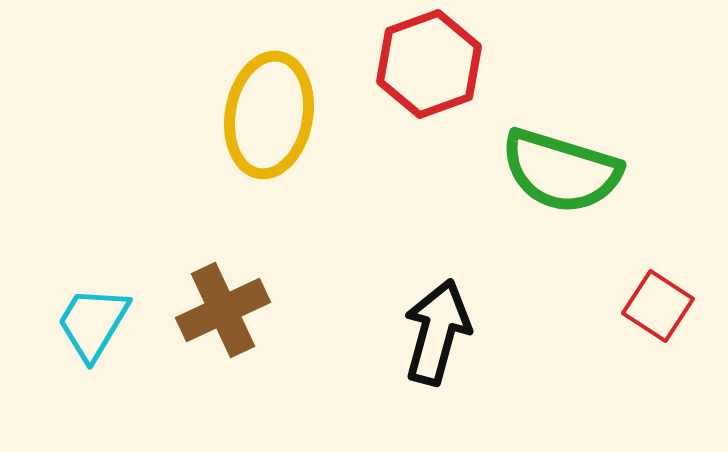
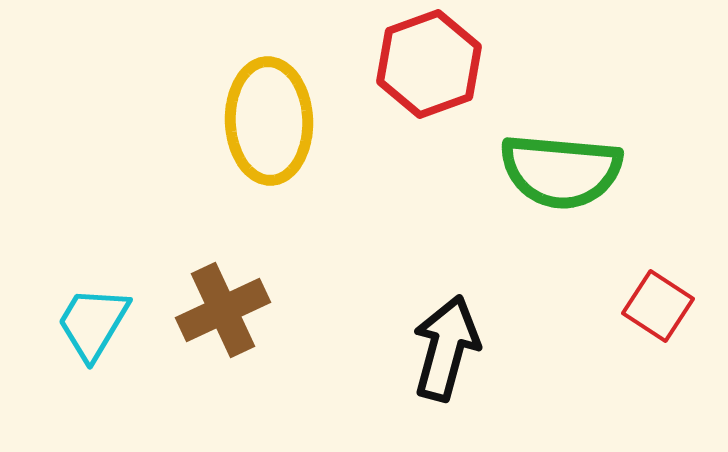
yellow ellipse: moved 6 px down; rotated 12 degrees counterclockwise
green semicircle: rotated 12 degrees counterclockwise
black arrow: moved 9 px right, 16 px down
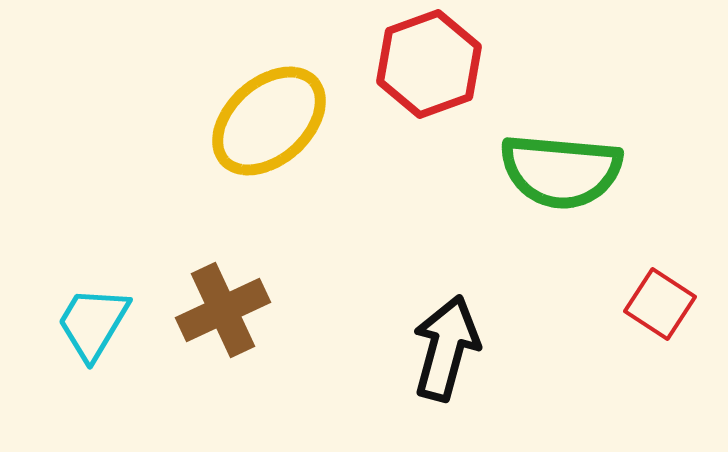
yellow ellipse: rotated 50 degrees clockwise
red square: moved 2 px right, 2 px up
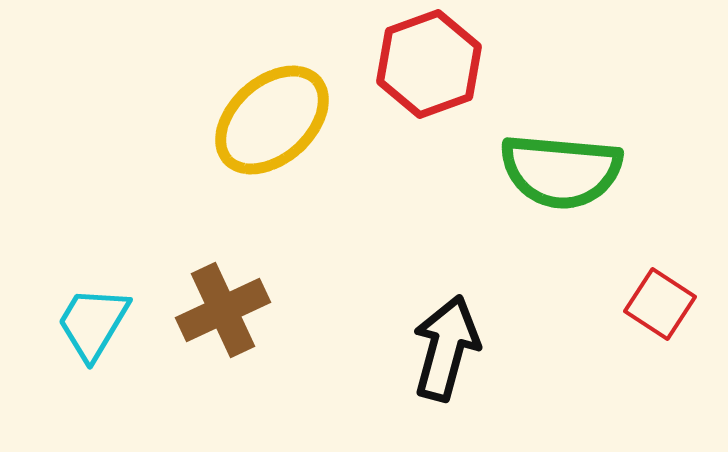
yellow ellipse: moved 3 px right, 1 px up
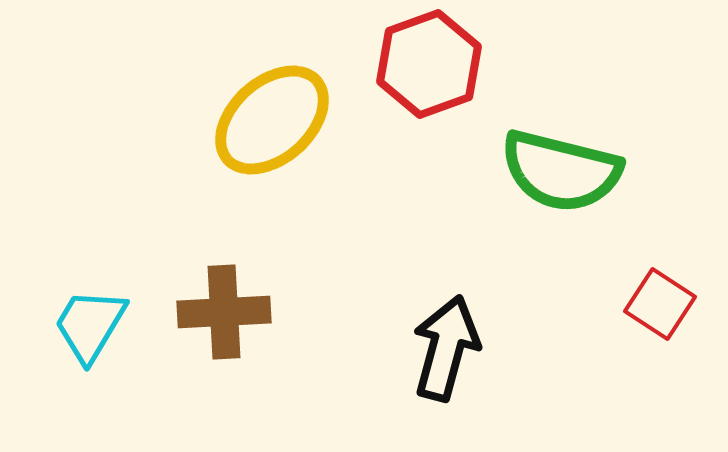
green semicircle: rotated 9 degrees clockwise
brown cross: moved 1 px right, 2 px down; rotated 22 degrees clockwise
cyan trapezoid: moved 3 px left, 2 px down
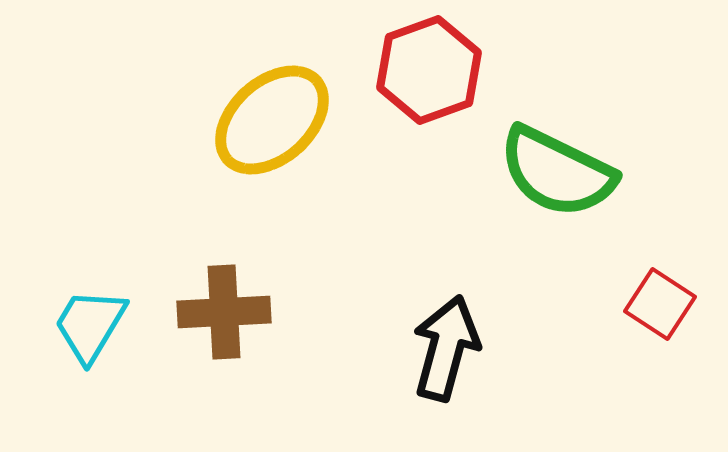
red hexagon: moved 6 px down
green semicircle: moved 4 px left, 1 px down; rotated 12 degrees clockwise
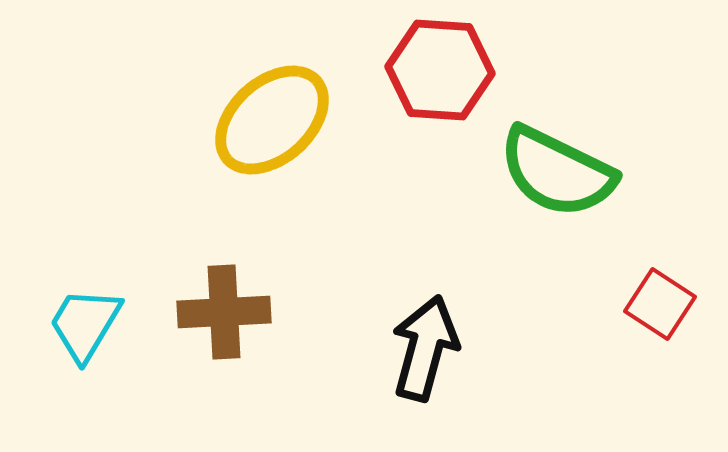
red hexagon: moved 11 px right; rotated 24 degrees clockwise
cyan trapezoid: moved 5 px left, 1 px up
black arrow: moved 21 px left
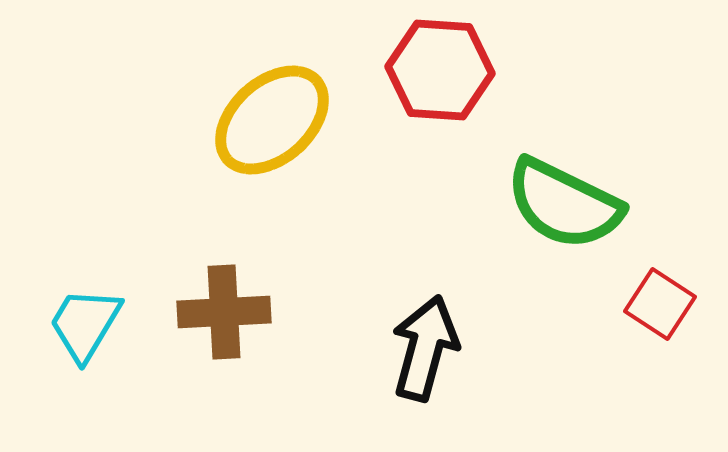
green semicircle: moved 7 px right, 32 px down
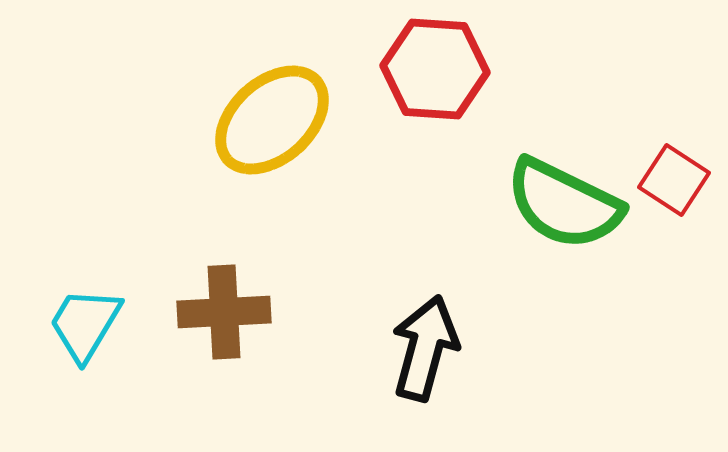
red hexagon: moved 5 px left, 1 px up
red square: moved 14 px right, 124 px up
